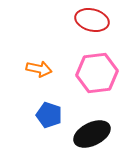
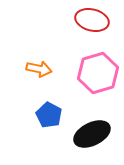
pink hexagon: moved 1 px right; rotated 9 degrees counterclockwise
blue pentagon: rotated 10 degrees clockwise
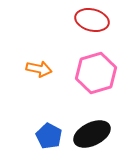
pink hexagon: moved 2 px left
blue pentagon: moved 21 px down
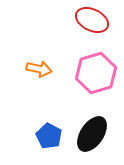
red ellipse: rotated 12 degrees clockwise
black ellipse: rotated 30 degrees counterclockwise
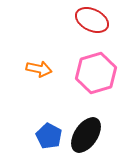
black ellipse: moved 6 px left, 1 px down
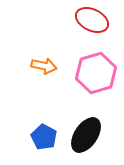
orange arrow: moved 5 px right, 3 px up
blue pentagon: moved 5 px left, 1 px down
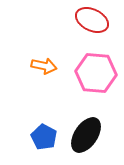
pink hexagon: rotated 21 degrees clockwise
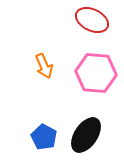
orange arrow: rotated 55 degrees clockwise
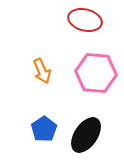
red ellipse: moved 7 px left; rotated 12 degrees counterclockwise
orange arrow: moved 2 px left, 5 px down
blue pentagon: moved 8 px up; rotated 10 degrees clockwise
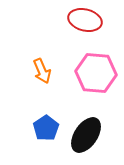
blue pentagon: moved 2 px right, 1 px up
